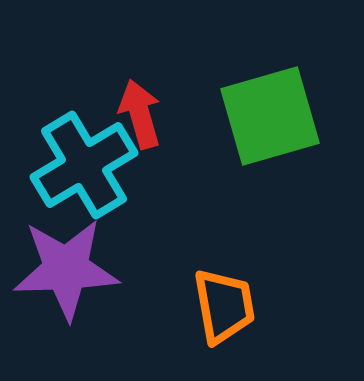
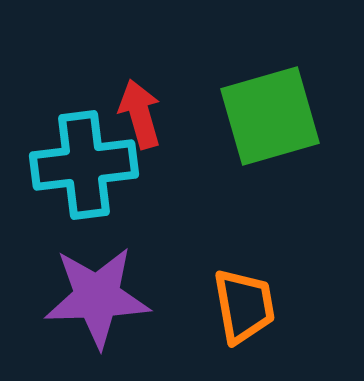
cyan cross: rotated 24 degrees clockwise
purple star: moved 31 px right, 28 px down
orange trapezoid: moved 20 px right
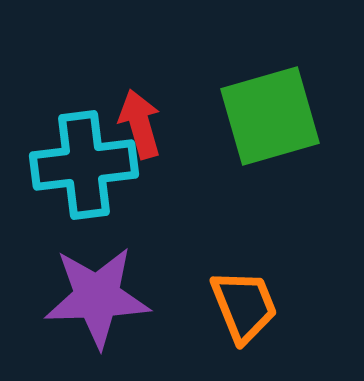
red arrow: moved 10 px down
orange trapezoid: rotated 12 degrees counterclockwise
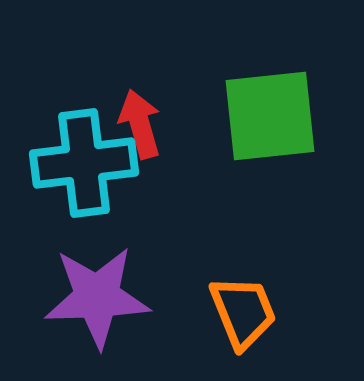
green square: rotated 10 degrees clockwise
cyan cross: moved 2 px up
orange trapezoid: moved 1 px left, 6 px down
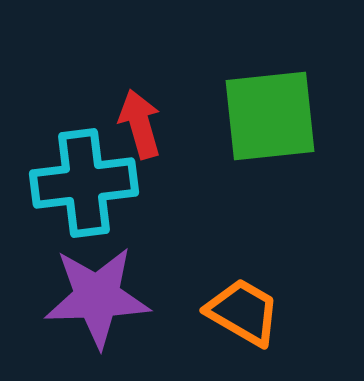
cyan cross: moved 20 px down
orange trapezoid: rotated 38 degrees counterclockwise
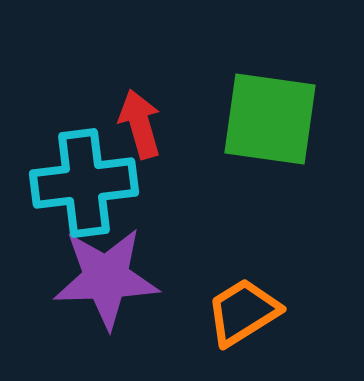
green square: moved 3 px down; rotated 14 degrees clockwise
purple star: moved 9 px right, 19 px up
orange trapezoid: rotated 62 degrees counterclockwise
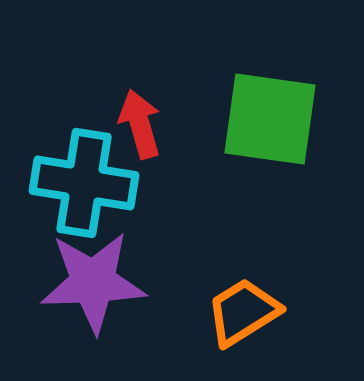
cyan cross: rotated 16 degrees clockwise
purple star: moved 13 px left, 4 px down
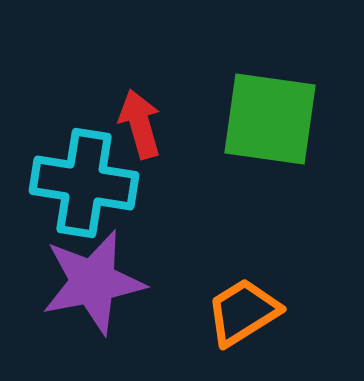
purple star: rotated 9 degrees counterclockwise
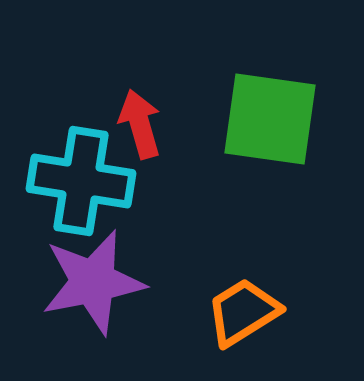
cyan cross: moved 3 px left, 2 px up
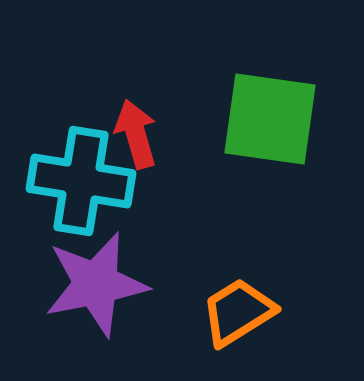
red arrow: moved 4 px left, 10 px down
purple star: moved 3 px right, 2 px down
orange trapezoid: moved 5 px left
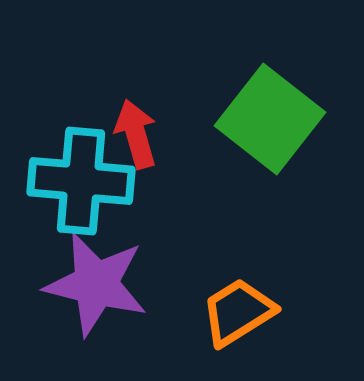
green square: rotated 30 degrees clockwise
cyan cross: rotated 4 degrees counterclockwise
purple star: rotated 25 degrees clockwise
